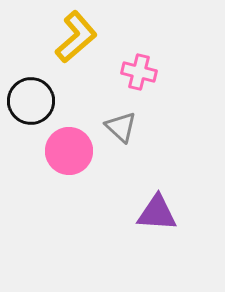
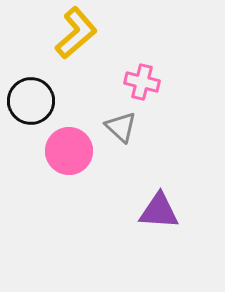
yellow L-shape: moved 4 px up
pink cross: moved 3 px right, 10 px down
purple triangle: moved 2 px right, 2 px up
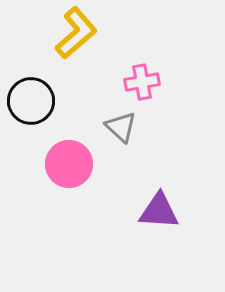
pink cross: rotated 24 degrees counterclockwise
pink circle: moved 13 px down
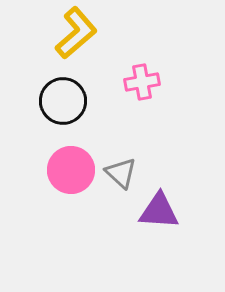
black circle: moved 32 px right
gray triangle: moved 46 px down
pink circle: moved 2 px right, 6 px down
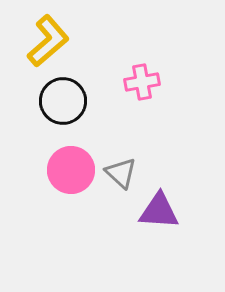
yellow L-shape: moved 28 px left, 8 px down
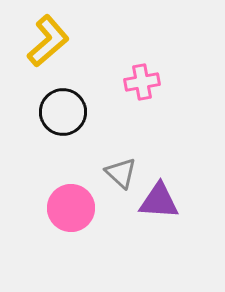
black circle: moved 11 px down
pink circle: moved 38 px down
purple triangle: moved 10 px up
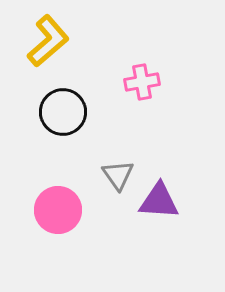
gray triangle: moved 3 px left, 2 px down; rotated 12 degrees clockwise
pink circle: moved 13 px left, 2 px down
